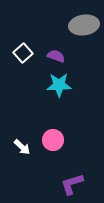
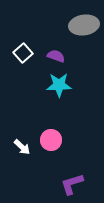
pink circle: moved 2 px left
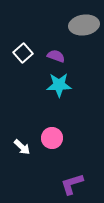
pink circle: moved 1 px right, 2 px up
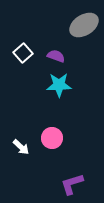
gray ellipse: rotated 24 degrees counterclockwise
white arrow: moved 1 px left
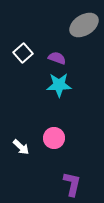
purple semicircle: moved 1 px right, 2 px down
pink circle: moved 2 px right
purple L-shape: rotated 120 degrees clockwise
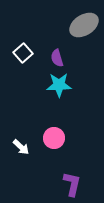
purple semicircle: rotated 126 degrees counterclockwise
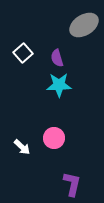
white arrow: moved 1 px right
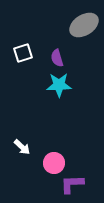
white square: rotated 24 degrees clockwise
pink circle: moved 25 px down
purple L-shape: rotated 105 degrees counterclockwise
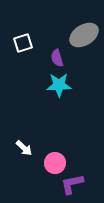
gray ellipse: moved 10 px down
white square: moved 10 px up
white arrow: moved 2 px right, 1 px down
pink circle: moved 1 px right
purple L-shape: rotated 10 degrees counterclockwise
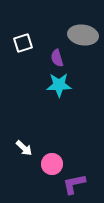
gray ellipse: moved 1 px left; rotated 40 degrees clockwise
pink circle: moved 3 px left, 1 px down
purple L-shape: moved 2 px right
